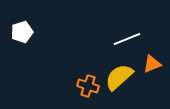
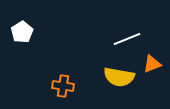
white pentagon: rotated 15 degrees counterclockwise
yellow semicircle: rotated 128 degrees counterclockwise
orange cross: moved 25 px left; rotated 10 degrees counterclockwise
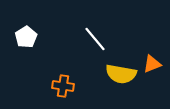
white pentagon: moved 4 px right, 5 px down
white line: moved 32 px left; rotated 72 degrees clockwise
yellow semicircle: moved 2 px right, 3 px up
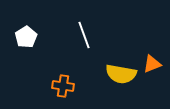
white line: moved 11 px left, 4 px up; rotated 20 degrees clockwise
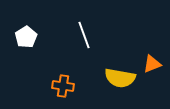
yellow semicircle: moved 1 px left, 4 px down
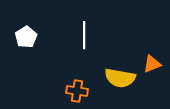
white line: rotated 20 degrees clockwise
orange cross: moved 14 px right, 5 px down
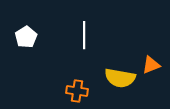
orange triangle: moved 1 px left, 1 px down
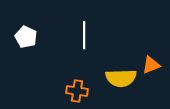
white pentagon: rotated 15 degrees counterclockwise
yellow semicircle: moved 1 px right; rotated 12 degrees counterclockwise
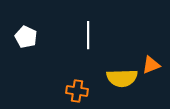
white line: moved 4 px right
yellow semicircle: moved 1 px right
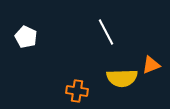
white line: moved 18 px right, 3 px up; rotated 28 degrees counterclockwise
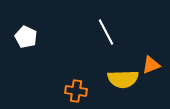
yellow semicircle: moved 1 px right, 1 px down
orange cross: moved 1 px left
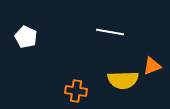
white line: moved 4 px right; rotated 52 degrees counterclockwise
orange triangle: moved 1 px right, 1 px down
yellow semicircle: moved 1 px down
